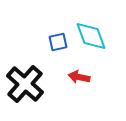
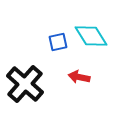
cyan diamond: rotated 12 degrees counterclockwise
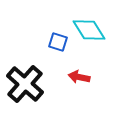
cyan diamond: moved 2 px left, 6 px up
blue square: rotated 30 degrees clockwise
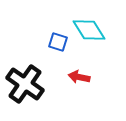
black cross: rotated 6 degrees counterclockwise
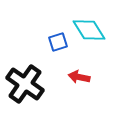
blue square: rotated 36 degrees counterclockwise
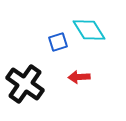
red arrow: rotated 15 degrees counterclockwise
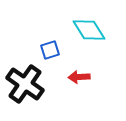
blue square: moved 8 px left, 8 px down
